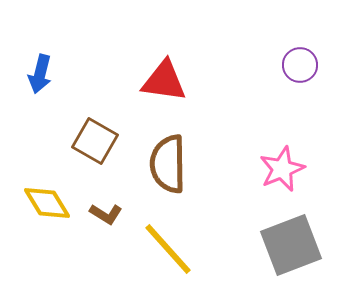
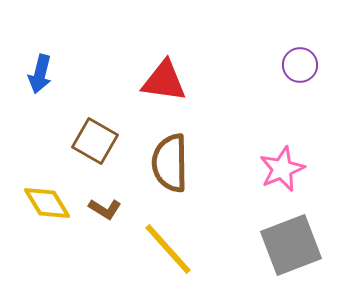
brown semicircle: moved 2 px right, 1 px up
brown L-shape: moved 1 px left, 5 px up
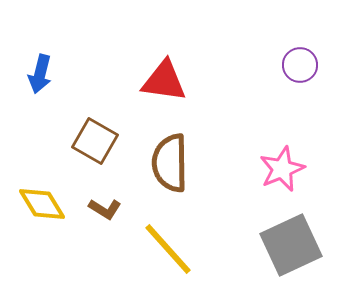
yellow diamond: moved 5 px left, 1 px down
gray square: rotated 4 degrees counterclockwise
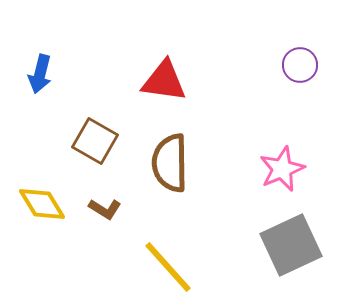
yellow line: moved 18 px down
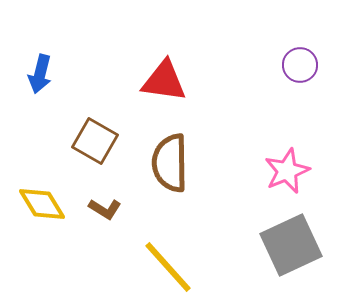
pink star: moved 5 px right, 2 px down
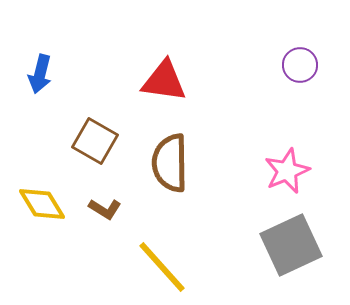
yellow line: moved 6 px left
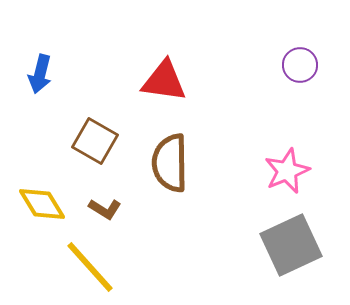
yellow line: moved 72 px left
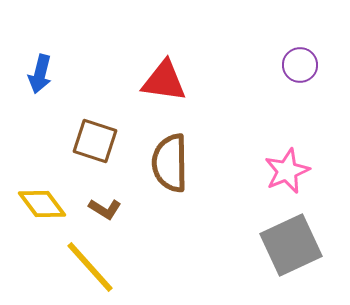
brown square: rotated 12 degrees counterclockwise
yellow diamond: rotated 6 degrees counterclockwise
